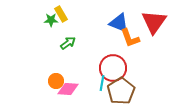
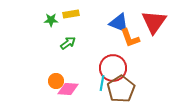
yellow rectangle: moved 10 px right; rotated 70 degrees counterclockwise
brown pentagon: moved 2 px up
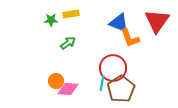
red triangle: moved 3 px right, 1 px up
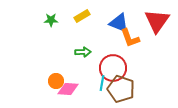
yellow rectangle: moved 11 px right, 2 px down; rotated 21 degrees counterclockwise
green arrow: moved 15 px right, 9 px down; rotated 35 degrees clockwise
brown pentagon: rotated 20 degrees counterclockwise
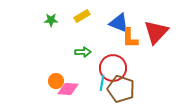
red triangle: moved 1 px left, 11 px down; rotated 8 degrees clockwise
orange L-shape: rotated 20 degrees clockwise
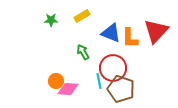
blue triangle: moved 8 px left, 10 px down
red triangle: moved 1 px up
green arrow: rotated 119 degrees counterclockwise
cyan line: moved 3 px left, 2 px up; rotated 21 degrees counterclockwise
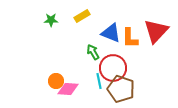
green arrow: moved 10 px right
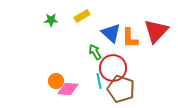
blue triangle: rotated 20 degrees clockwise
green arrow: moved 2 px right
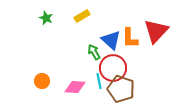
green star: moved 5 px left, 2 px up; rotated 24 degrees clockwise
blue triangle: moved 7 px down
green arrow: moved 1 px left
orange circle: moved 14 px left
pink diamond: moved 7 px right, 2 px up
